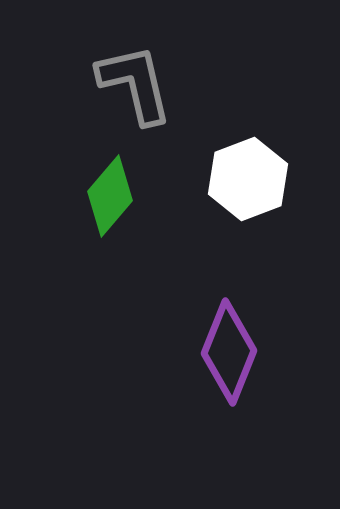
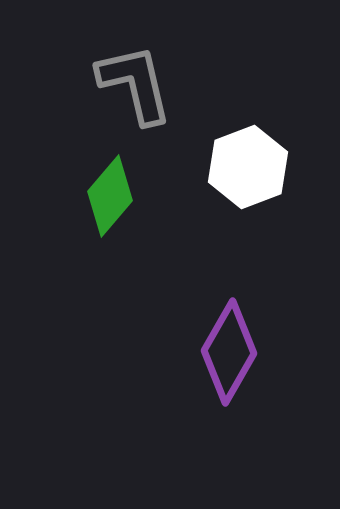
white hexagon: moved 12 px up
purple diamond: rotated 8 degrees clockwise
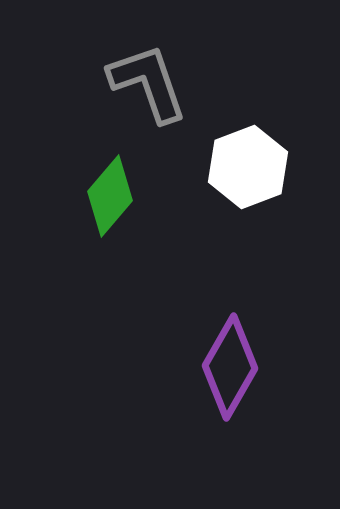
gray L-shape: moved 13 px right, 1 px up; rotated 6 degrees counterclockwise
purple diamond: moved 1 px right, 15 px down
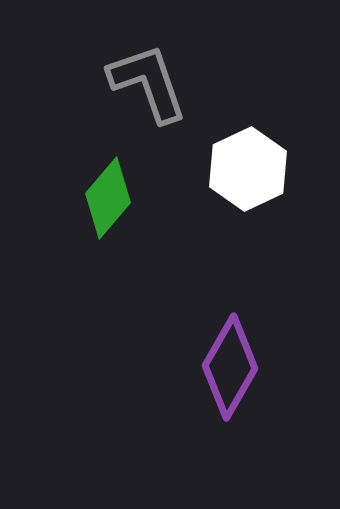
white hexagon: moved 2 px down; rotated 4 degrees counterclockwise
green diamond: moved 2 px left, 2 px down
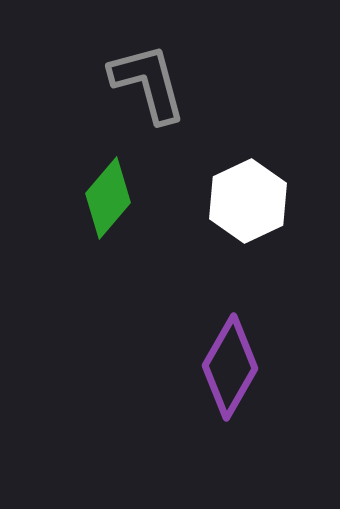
gray L-shape: rotated 4 degrees clockwise
white hexagon: moved 32 px down
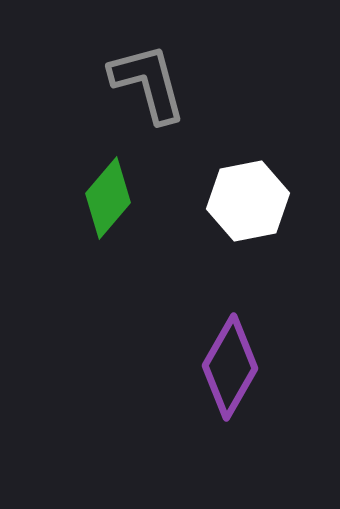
white hexagon: rotated 14 degrees clockwise
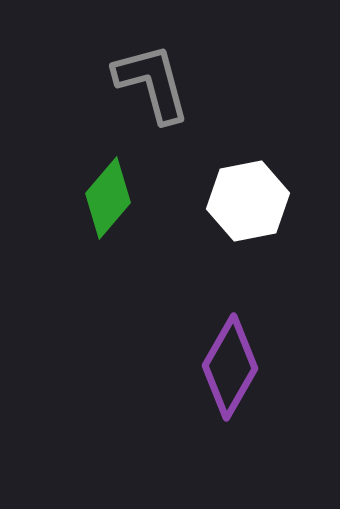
gray L-shape: moved 4 px right
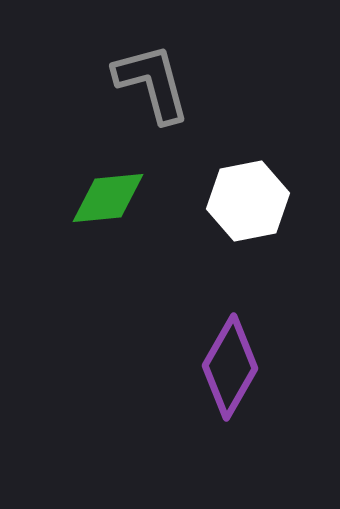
green diamond: rotated 44 degrees clockwise
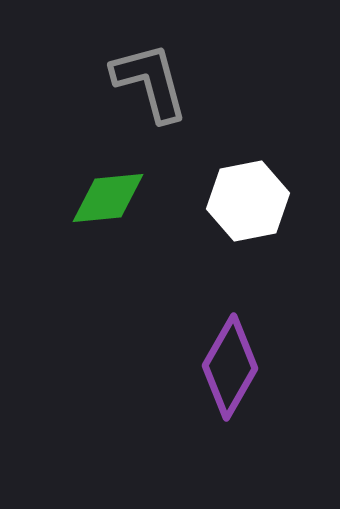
gray L-shape: moved 2 px left, 1 px up
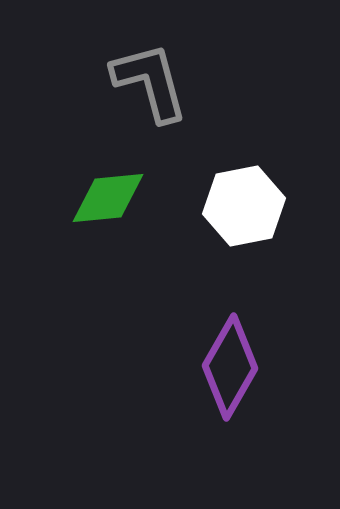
white hexagon: moved 4 px left, 5 px down
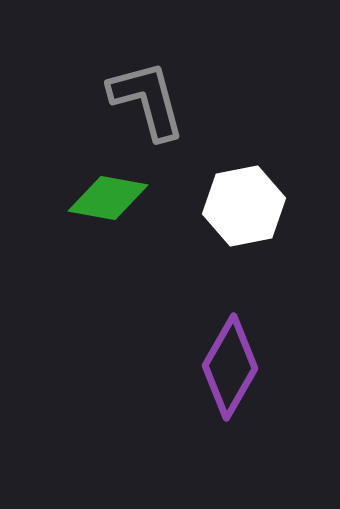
gray L-shape: moved 3 px left, 18 px down
green diamond: rotated 16 degrees clockwise
